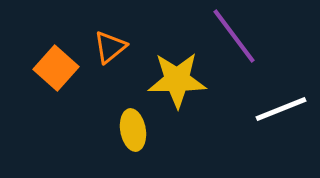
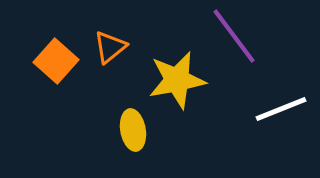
orange square: moved 7 px up
yellow star: rotated 10 degrees counterclockwise
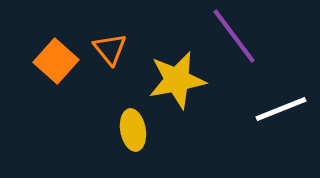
orange triangle: moved 2 px down; rotated 30 degrees counterclockwise
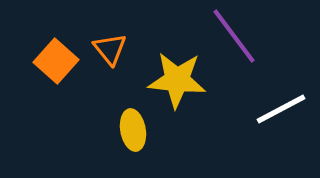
yellow star: rotated 16 degrees clockwise
white line: rotated 6 degrees counterclockwise
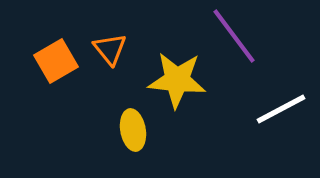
orange square: rotated 18 degrees clockwise
